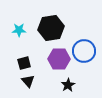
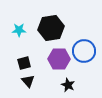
black star: rotated 16 degrees counterclockwise
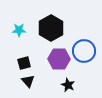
black hexagon: rotated 20 degrees counterclockwise
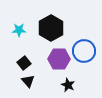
black square: rotated 24 degrees counterclockwise
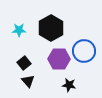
black star: moved 1 px right; rotated 16 degrees counterclockwise
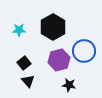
black hexagon: moved 2 px right, 1 px up
purple hexagon: moved 1 px down; rotated 15 degrees counterclockwise
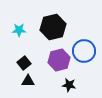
black hexagon: rotated 15 degrees clockwise
black triangle: rotated 48 degrees counterclockwise
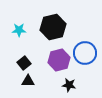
blue circle: moved 1 px right, 2 px down
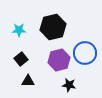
black square: moved 3 px left, 4 px up
